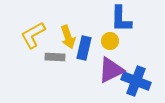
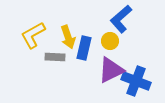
blue L-shape: rotated 48 degrees clockwise
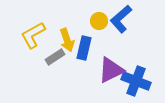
yellow arrow: moved 1 px left, 3 px down
yellow circle: moved 11 px left, 20 px up
gray rectangle: rotated 36 degrees counterclockwise
